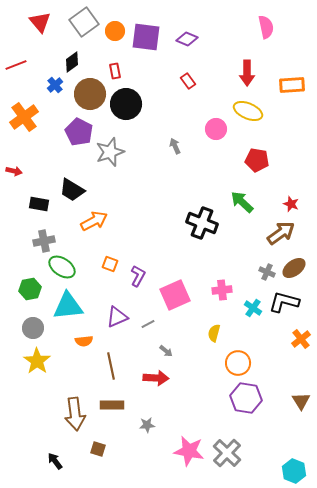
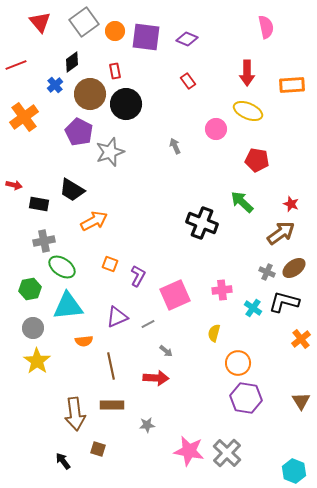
red arrow at (14, 171): moved 14 px down
black arrow at (55, 461): moved 8 px right
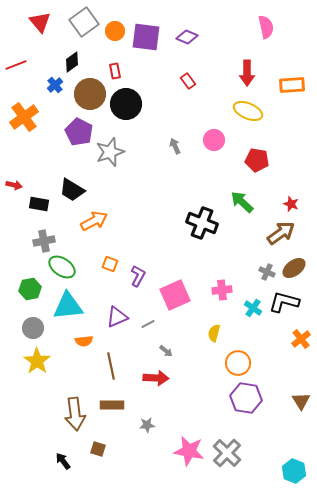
purple diamond at (187, 39): moved 2 px up
pink circle at (216, 129): moved 2 px left, 11 px down
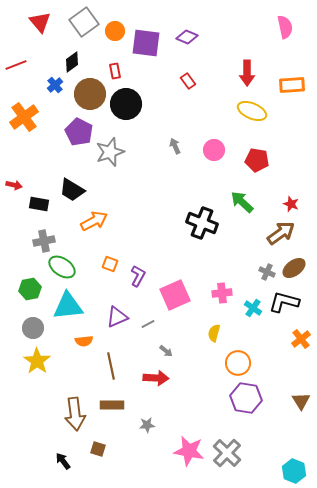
pink semicircle at (266, 27): moved 19 px right
purple square at (146, 37): moved 6 px down
yellow ellipse at (248, 111): moved 4 px right
pink circle at (214, 140): moved 10 px down
pink cross at (222, 290): moved 3 px down
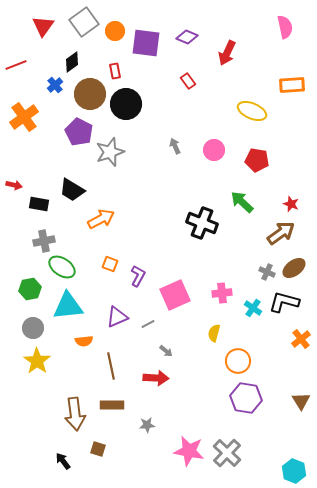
red triangle at (40, 22): moved 3 px right, 4 px down; rotated 15 degrees clockwise
red arrow at (247, 73): moved 20 px left, 20 px up; rotated 25 degrees clockwise
orange arrow at (94, 221): moved 7 px right, 2 px up
orange circle at (238, 363): moved 2 px up
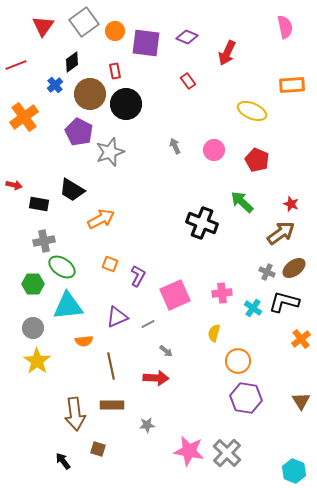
red pentagon at (257, 160): rotated 15 degrees clockwise
green hexagon at (30, 289): moved 3 px right, 5 px up; rotated 10 degrees clockwise
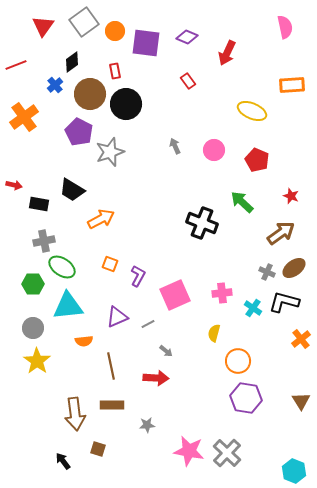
red star at (291, 204): moved 8 px up
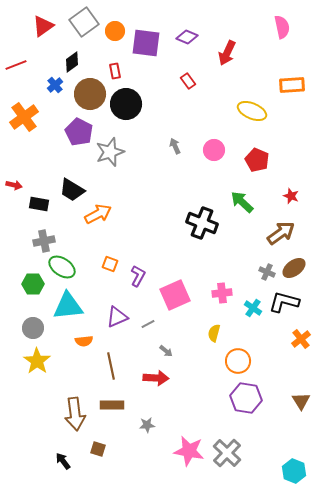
red triangle at (43, 26): rotated 20 degrees clockwise
pink semicircle at (285, 27): moved 3 px left
orange arrow at (101, 219): moved 3 px left, 5 px up
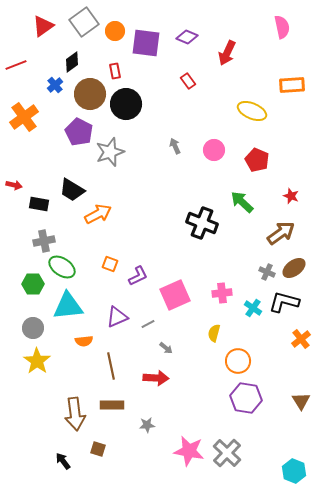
purple L-shape at (138, 276): rotated 35 degrees clockwise
gray arrow at (166, 351): moved 3 px up
